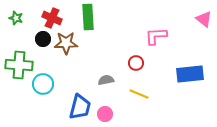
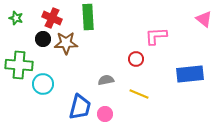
red circle: moved 4 px up
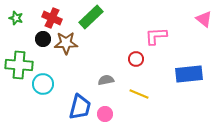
green rectangle: moved 3 px right; rotated 50 degrees clockwise
blue rectangle: moved 1 px left
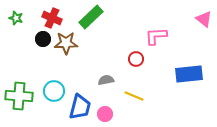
green cross: moved 31 px down
cyan circle: moved 11 px right, 7 px down
yellow line: moved 5 px left, 2 px down
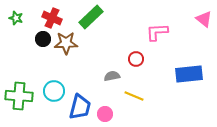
pink L-shape: moved 1 px right, 4 px up
gray semicircle: moved 6 px right, 4 px up
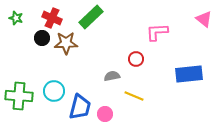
black circle: moved 1 px left, 1 px up
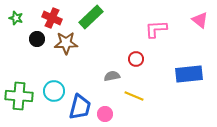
pink triangle: moved 4 px left, 1 px down
pink L-shape: moved 1 px left, 3 px up
black circle: moved 5 px left, 1 px down
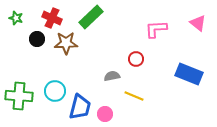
pink triangle: moved 2 px left, 3 px down
blue rectangle: rotated 28 degrees clockwise
cyan circle: moved 1 px right
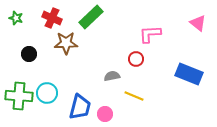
pink L-shape: moved 6 px left, 5 px down
black circle: moved 8 px left, 15 px down
cyan circle: moved 8 px left, 2 px down
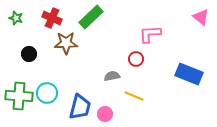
pink triangle: moved 3 px right, 6 px up
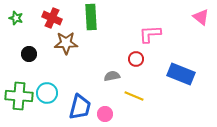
green rectangle: rotated 50 degrees counterclockwise
blue rectangle: moved 8 px left
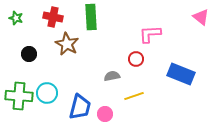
red cross: moved 1 px right, 1 px up; rotated 12 degrees counterclockwise
brown star: moved 1 px right, 1 px down; rotated 30 degrees clockwise
yellow line: rotated 42 degrees counterclockwise
